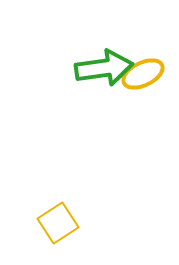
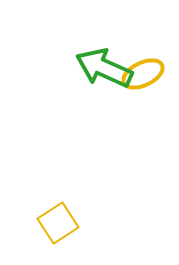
green arrow: rotated 148 degrees counterclockwise
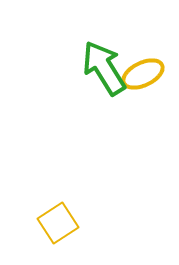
green arrow: rotated 34 degrees clockwise
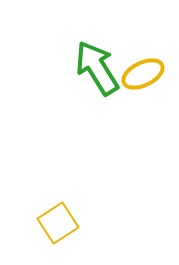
green arrow: moved 7 px left
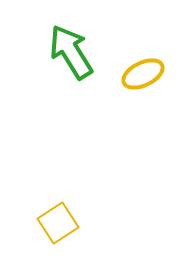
green arrow: moved 26 px left, 16 px up
